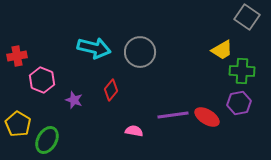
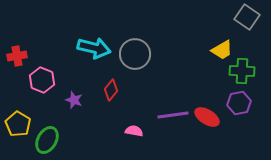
gray circle: moved 5 px left, 2 px down
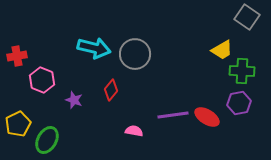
yellow pentagon: rotated 15 degrees clockwise
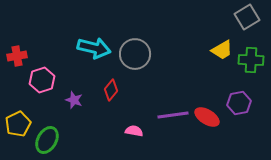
gray square: rotated 25 degrees clockwise
green cross: moved 9 px right, 11 px up
pink hexagon: rotated 20 degrees clockwise
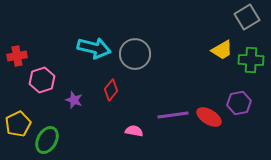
red ellipse: moved 2 px right
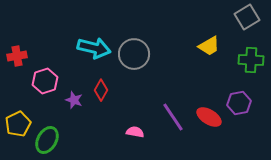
yellow trapezoid: moved 13 px left, 4 px up
gray circle: moved 1 px left
pink hexagon: moved 3 px right, 1 px down
red diamond: moved 10 px left; rotated 10 degrees counterclockwise
purple line: moved 2 px down; rotated 64 degrees clockwise
pink semicircle: moved 1 px right, 1 px down
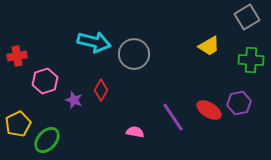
cyan arrow: moved 6 px up
red ellipse: moved 7 px up
green ellipse: rotated 12 degrees clockwise
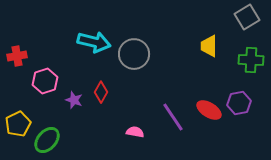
yellow trapezoid: rotated 120 degrees clockwise
red diamond: moved 2 px down
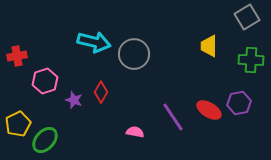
green ellipse: moved 2 px left
